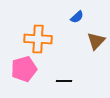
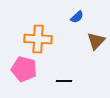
pink pentagon: rotated 30 degrees clockwise
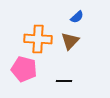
brown triangle: moved 26 px left
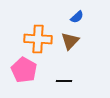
pink pentagon: moved 1 px down; rotated 15 degrees clockwise
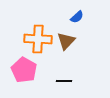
brown triangle: moved 4 px left
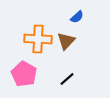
pink pentagon: moved 4 px down
black line: moved 3 px right, 2 px up; rotated 42 degrees counterclockwise
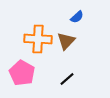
pink pentagon: moved 2 px left, 1 px up
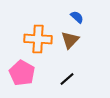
blue semicircle: rotated 96 degrees counterclockwise
brown triangle: moved 4 px right, 1 px up
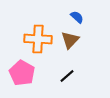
black line: moved 3 px up
